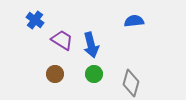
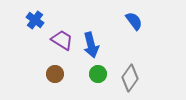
blue semicircle: rotated 60 degrees clockwise
green circle: moved 4 px right
gray diamond: moved 1 px left, 5 px up; rotated 20 degrees clockwise
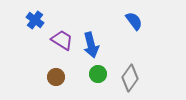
brown circle: moved 1 px right, 3 px down
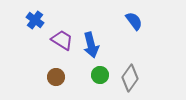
green circle: moved 2 px right, 1 px down
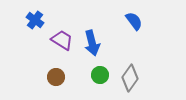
blue arrow: moved 1 px right, 2 px up
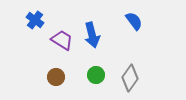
blue arrow: moved 8 px up
green circle: moved 4 px left
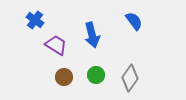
purple trapezoid: moved 6 px left, 5 px down
brown circle: moved 8 px right
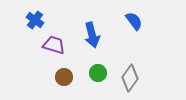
purple trapezoid: moved 2 px left; rotated 15 degrees counterclockwise
green circle: moved 2 px right, 2 px up
